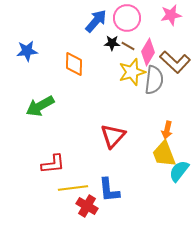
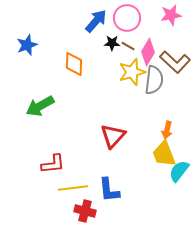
blue star: moved 6 px up; rotated 15 degrees counterclockwise
red cross: moved 2 px left, 5 px down; rotated 15 degrees counterclockwise
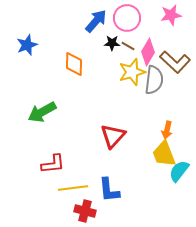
green arrow: moved 2 px right, 6 px down
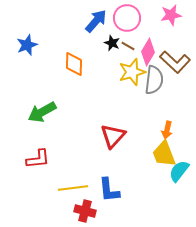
black star: rotated 21 degrees clockwise
red L-shape: moved 15 px left, 5 px up
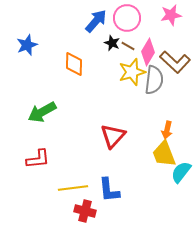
cyan semicircle: moved 2 px right, 1 px down
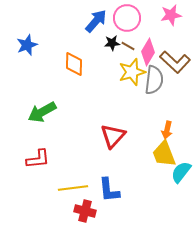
black star: rotated 28 degrees counterclockwise
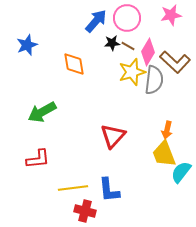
orange diamond: rotated 10 degrees counterclockwise
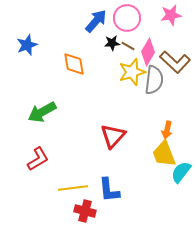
red L-shape: rotated 25 degrees counterclockwise
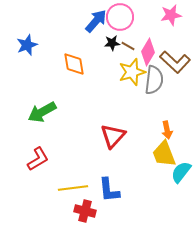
pink circle: moved 7 px left, 1 px up
orange arrow: rotated 24 degrees counterclockwise
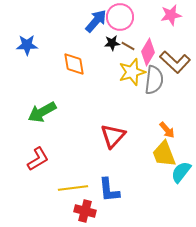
blue star: rotated 20 degrees clockwise
orange arrow: rotated 30 degrees counterclockwise
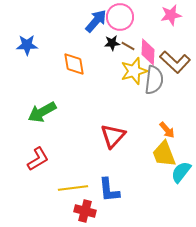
pink diamond: rotated 28 degrees counterclockwise
yellow star: moved 2 px right, 1 px up
